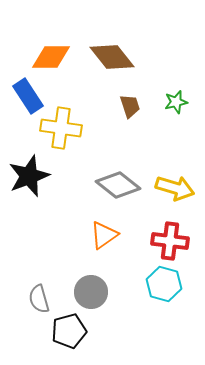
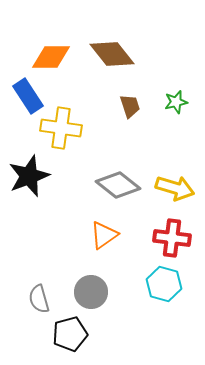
brown diamond: moved 3 px up
red cross: moved 2 px right, 3 px up
black pentagon: moved 1 px right, 3 px down
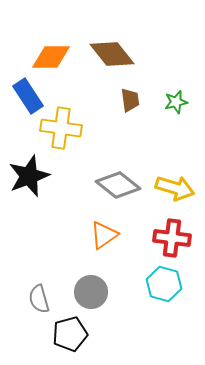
brown trapezoid: moved 6 px up; rotated 10 degrees clockwise
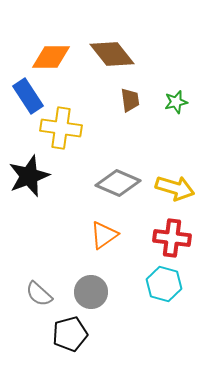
gray diamond: moved 2 px up; rotated 15 degrees counterclockwise
gray semicircle: moved 5 px up; rotated 32 degrees counterclockwise
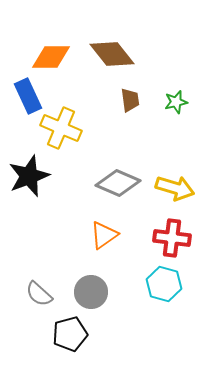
blue rectangle: rotated 8 degrees clockwise
yellow cross: rotated 15 degrees clockwise
